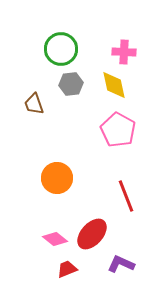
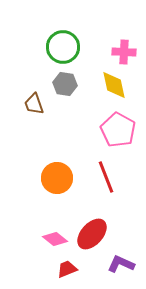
green circle: moved 2 px right, 2 px up
gray hexagon: moved 6 px left; rotated 15 degrees clockwise
red line: moved 20 px left, 19 px up
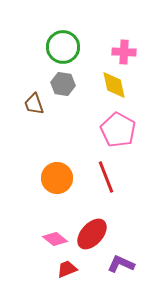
gray hexagon: moved 2 px left
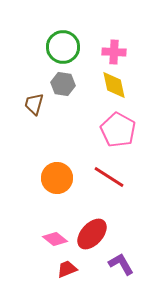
pink cross: moved 10 px left
brown trapezoid: rotated 35 degrees clockwise
red line: moved 3 px right; rotated 36 degrees counterclockwise
purple L-shape: rotated 36 degrees clockwise
